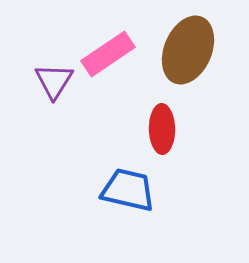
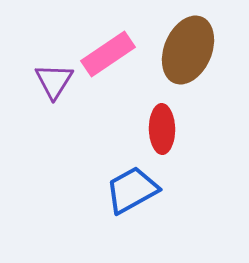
blue trapezoid: moved 4 px right; rotated 42 degrees counterclockwise
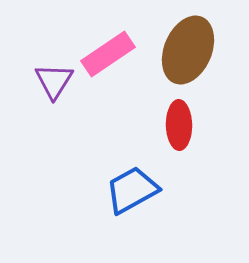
red ellipse: moved 17 px right, 4 px up
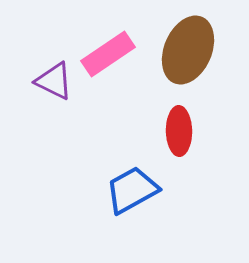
purple triangle: rotated 36 degrees counterclockwise
red ellipse: moved 6 px down
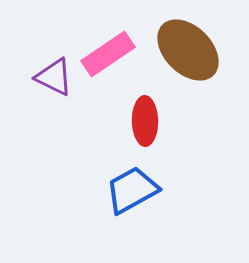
brown ellipse: rotated 68 degrees counterclockwise
purple triangle: moved 4 px up
red ellipse: moved 34 px left, 10 px up
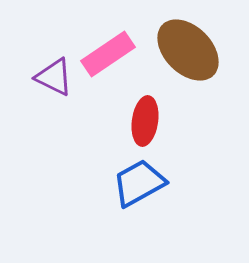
red ellipse: rotated 9 degrees clockwise
blue trapezoid: moved 7 px right, 7 px up
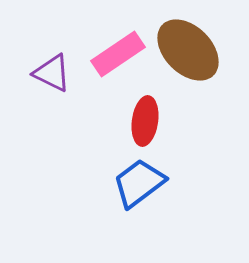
pink rectangle: moved 10 px right
purple triangle: moved 2 px left, 4 px up
blue trapezoid: rotated 8 degrees counterclockwise
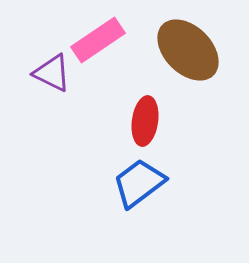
pink rectangle: moved 20 px left, 14 px up
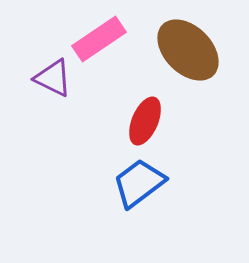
pink rectangle: moved 1 px right, 1 px up
purple triangle: moved 1 px right, 5 px down
red ellipse: rotated 15 degrees clockwise
